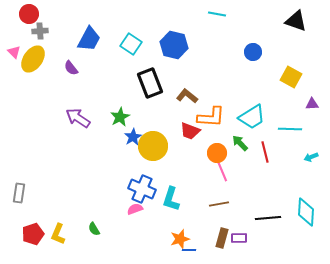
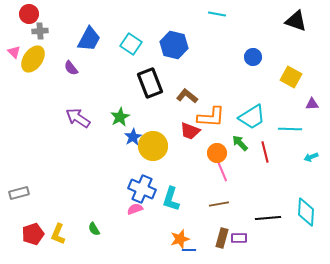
blue circle at (253, 52): moved 5 px down
gray rectangle at (19, 193): rotated 66 degrees clockwise
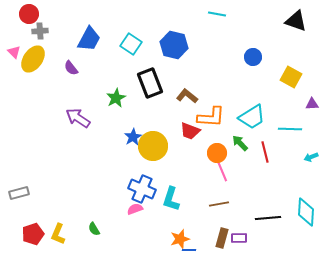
green star at (120, 117): moved 4 px left, 19 px up
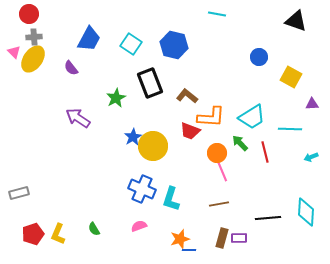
gray cross at (40, 31): moved 6 px left, 6 px down
blue circle at (253, 57): moved 6 px right
pink semicircle at (135, 209): moved 4 px right, 17 px down
